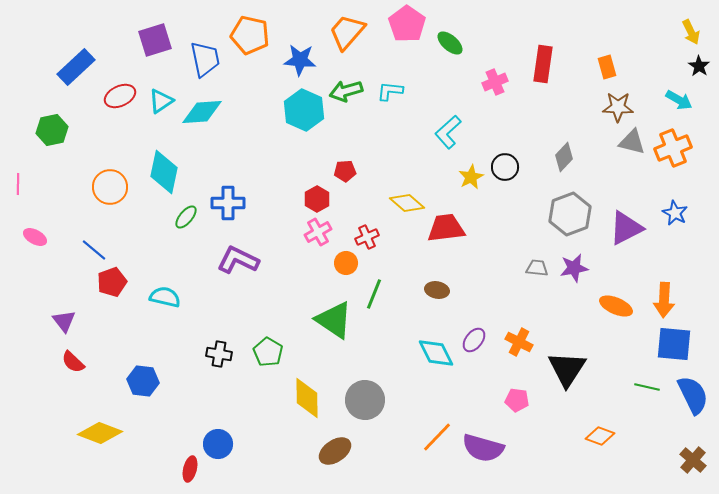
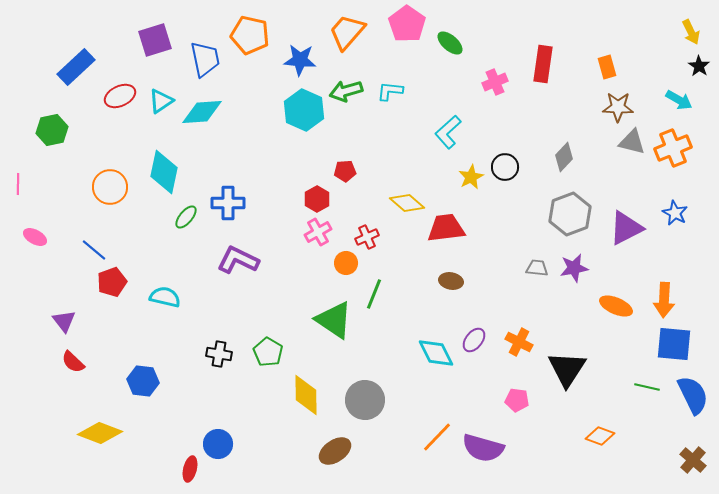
brown ellipse at (437, 290): moved 14 px right, 9 px up
yellow diamond at (307, 398): moved 1 px left, 3 px up
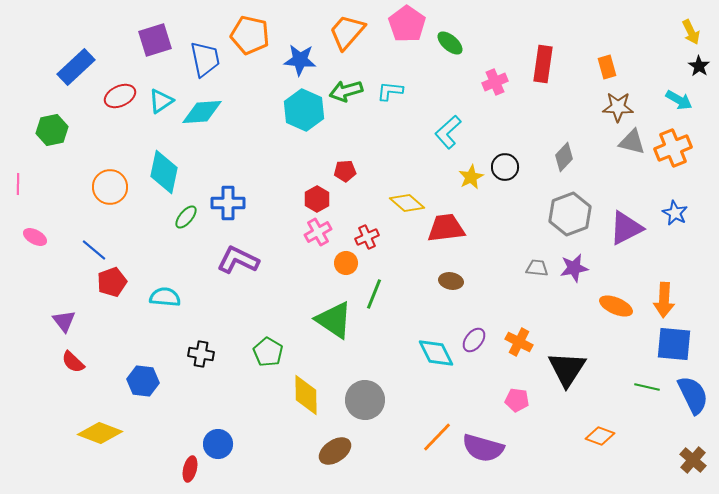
cyan semicircle at (165, 297): rotated 8 degrees counterclockwise
black cross at (219, 354): moved 18 px left
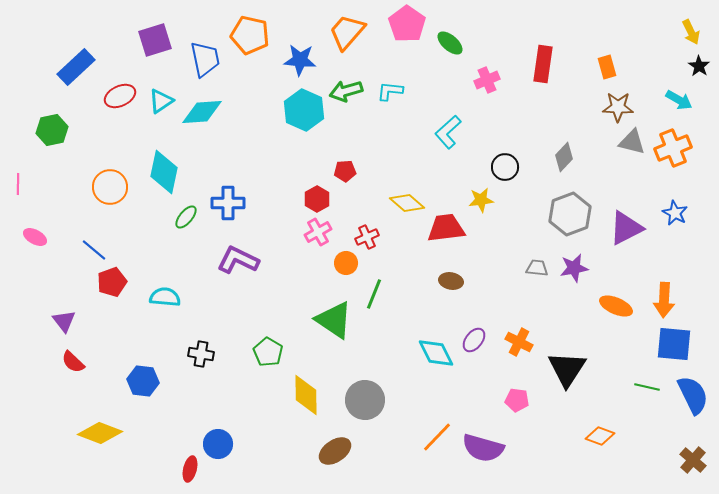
pink cross at (495, 82): moved 8 px left, 2 px up
yellow star at (471, 177): moved 10 px right, 23 px down; rotated 20 degrees clockwise
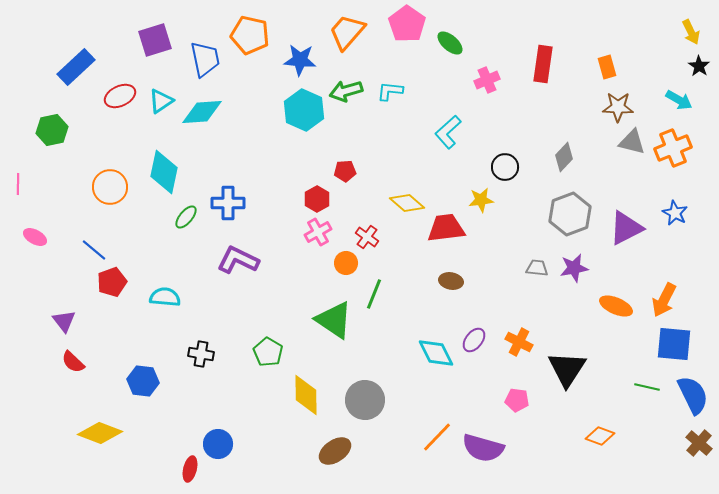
red cross at (367, 237): rotated 30 degrees counterclockwise
orange arrow at (664, 300): rotated 24 degrees clockwise
brown cross at (693, 460): moved 6 px right, 17 px up
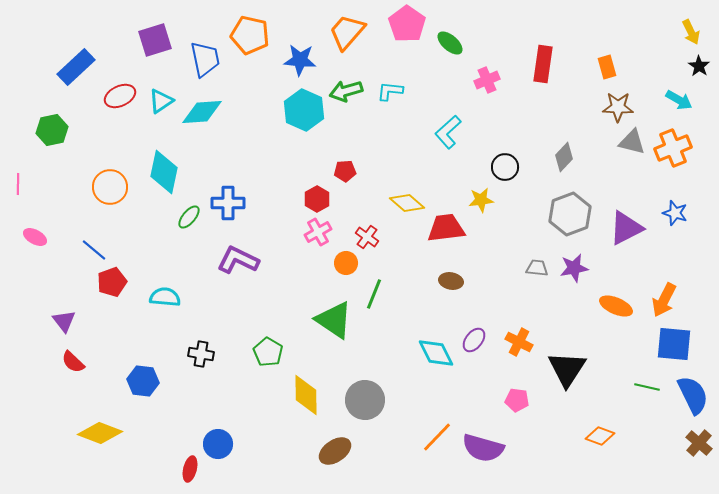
blue star at (675, 213): rotated 10 degrees counterclockwise
green ellipse at (186, 217): moved 3 px right
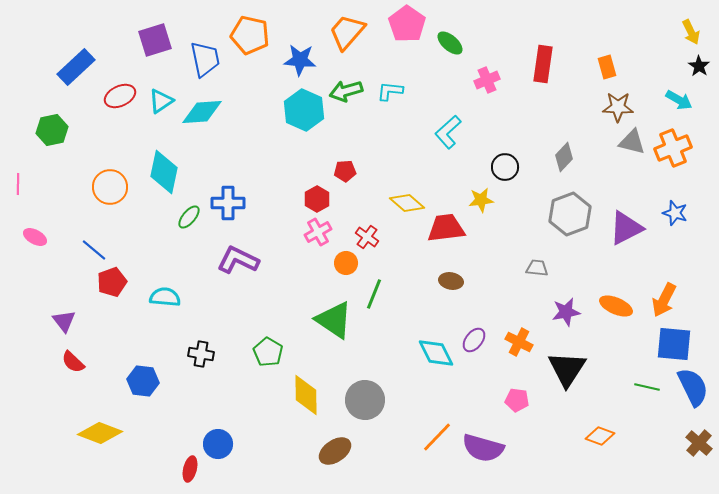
purple star at (574, 268): moved 8 px left, 44 px down
blue semicircle at (693, 395): moved 8 px up
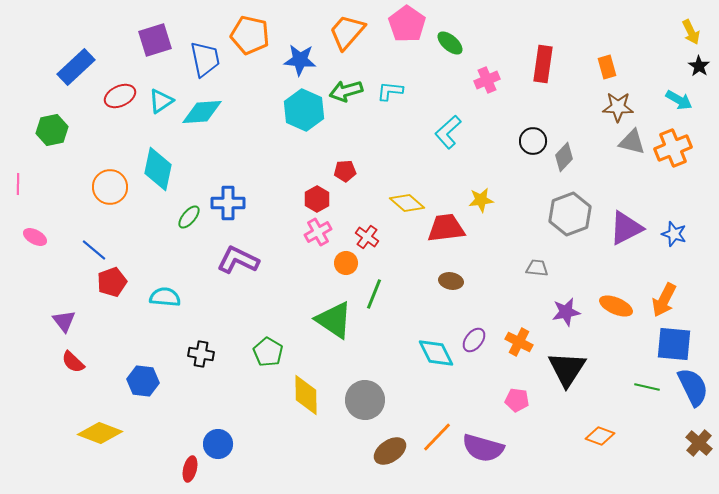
black circle at (505, 167): moved 28 px right, 26 px up
cyan diamond at (164, 172): moved 6 px left, 3 px up
blue star at (675, 213): moved 1 px left, 21 px down
brown ellipse at (335, 451): moved 55 px right
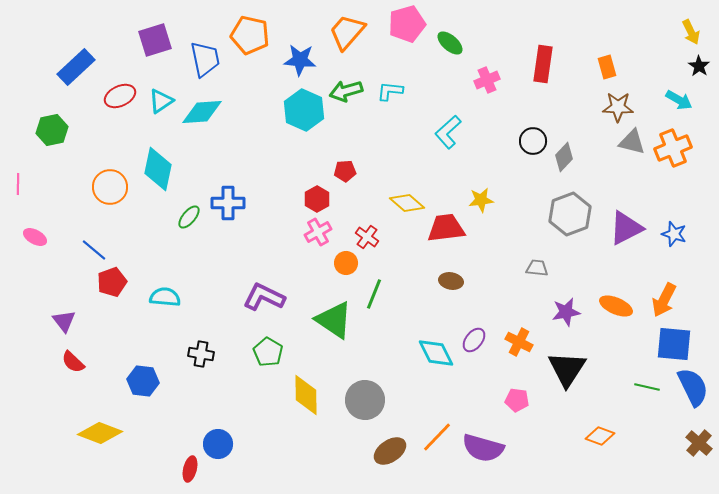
pink pentagon at (407, 24): rotated 21 degrees clockwise
purple L-shape at (238, 260): moved 26 px right, 37 px down
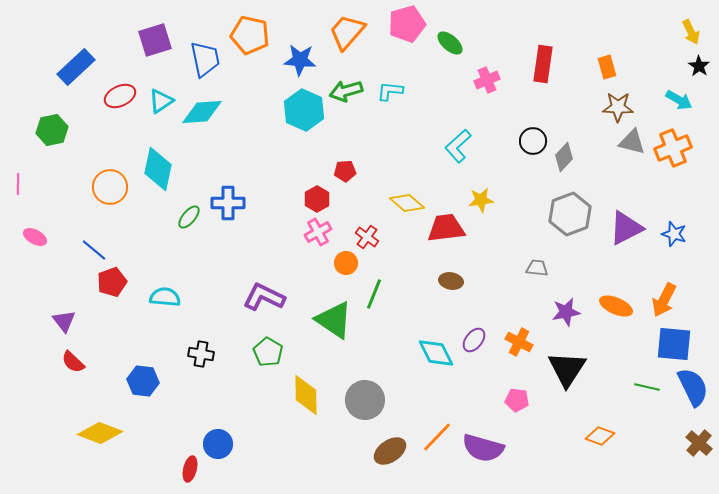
cyan L-shape at (448, 132): moved 10 px right, 14 px down
